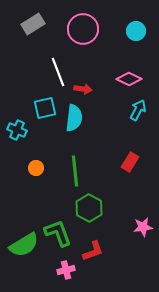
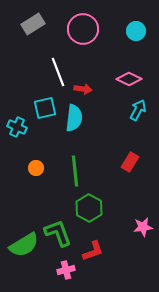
cyan cross: moved 3 px up
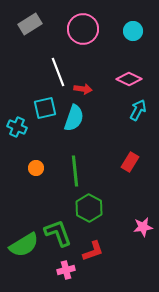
gray rectangle: moved 3 px left
cyan circle: moved 3 px left
cyan semicircle: rotated 12 degrees clockwise
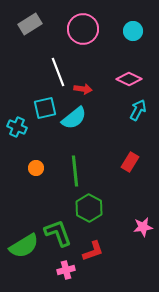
cyan semicircle: rotated 32 degrees clockwise
green semicircle: moved 1 px down
